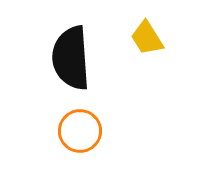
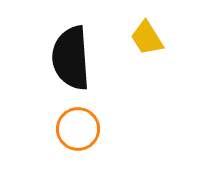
orange circle: moved 2 px left, 2 px up
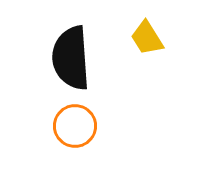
orange circle: moved 3 px left, 3 px up
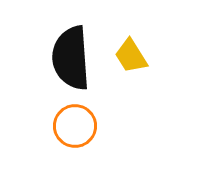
yellow trapezoid: moved 16 px left, 18 px down
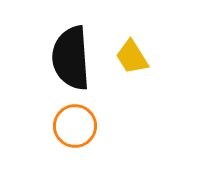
yellow trapezoid: moved 1 px right, 1 px down
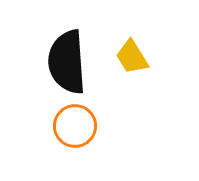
black semicircle: moved 4 px left, 4 px down
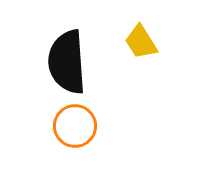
yellow trapezoid: moved 9 px right, 15 px up
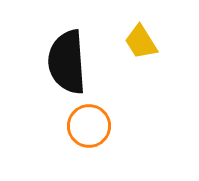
orange circle: moved 14 px right
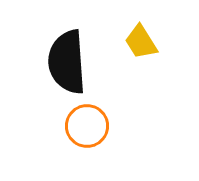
orange circle: moved 2 px left
